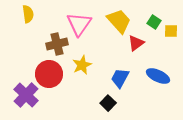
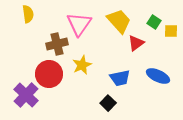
blue trapezoid: rotated 130 degrees counterclockwise
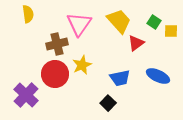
red circle: moved 6 px right
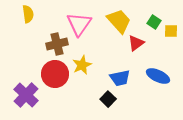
black square: moved 4 px up
